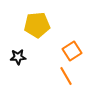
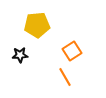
black star: moved 2 px right, 2 px up
orange line: moved 1 px left, 1 px down
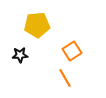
orange line: moved 1 px down
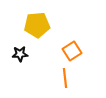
black star: moved 1 px up
orange line: rotated 24 degrees clockwise
